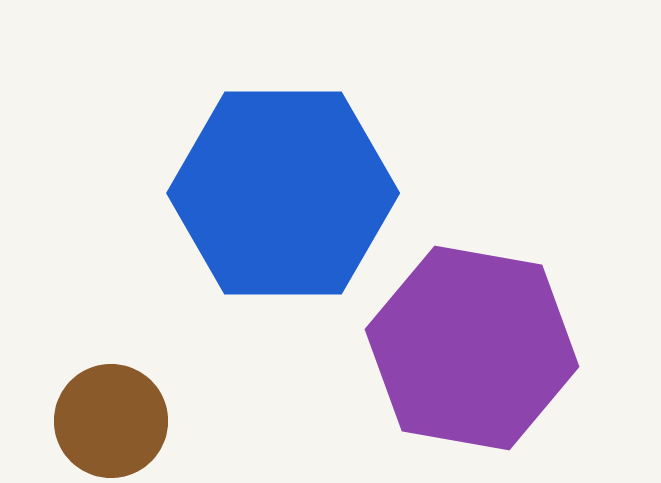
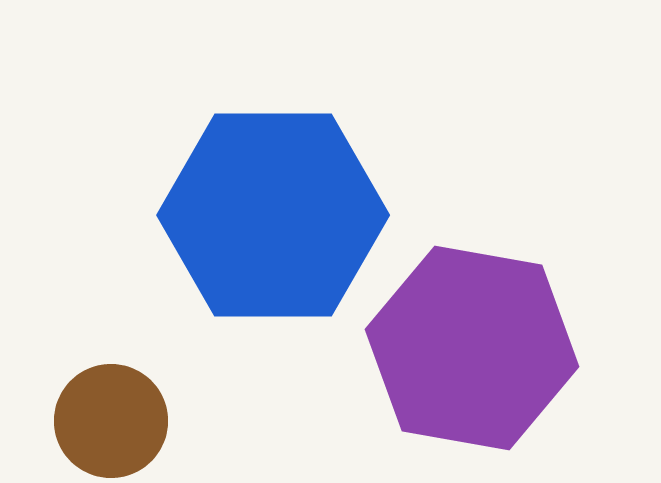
blue hexagon: moved 10 px left, 22 px down
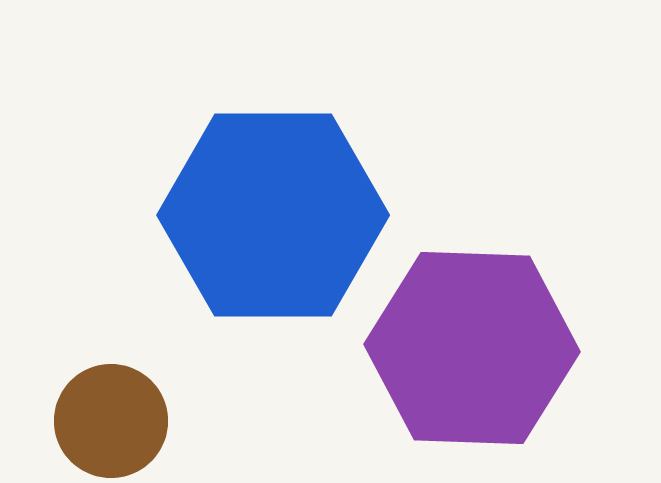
purple hexagon: rotated 8 degrees counterclockwise
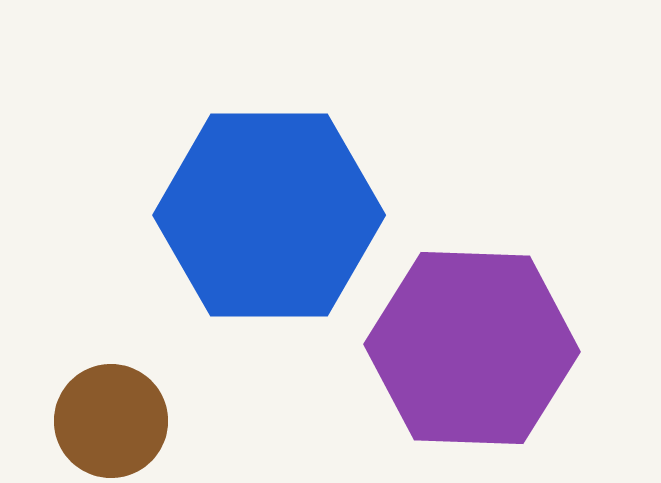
blue hexagon: moved 4 px left
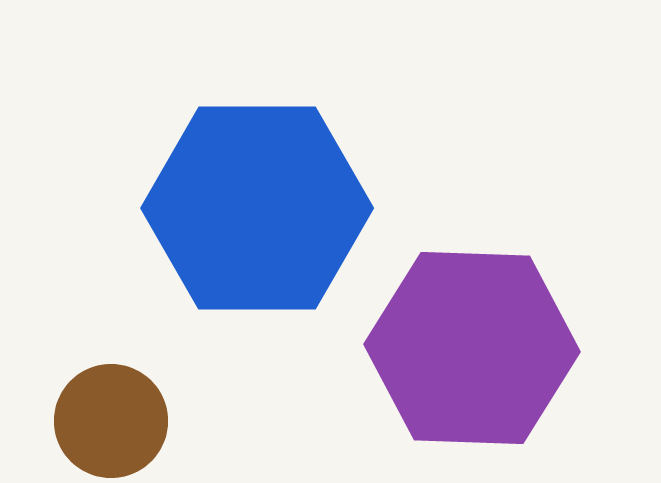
blue hexagon: moved 12 px left, 7 px up
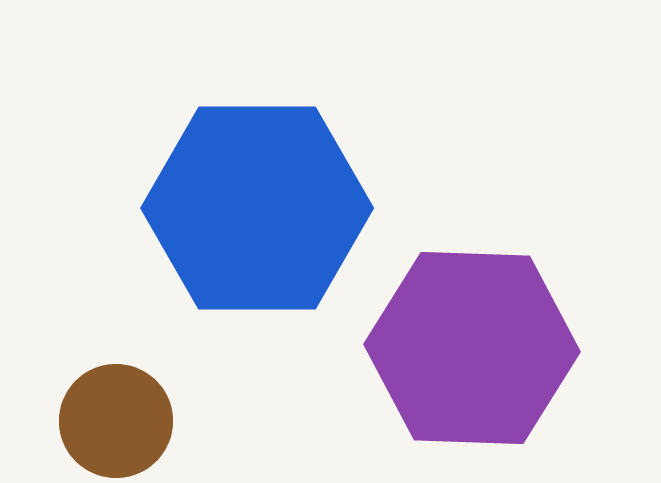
brown circle: moved 5 px right
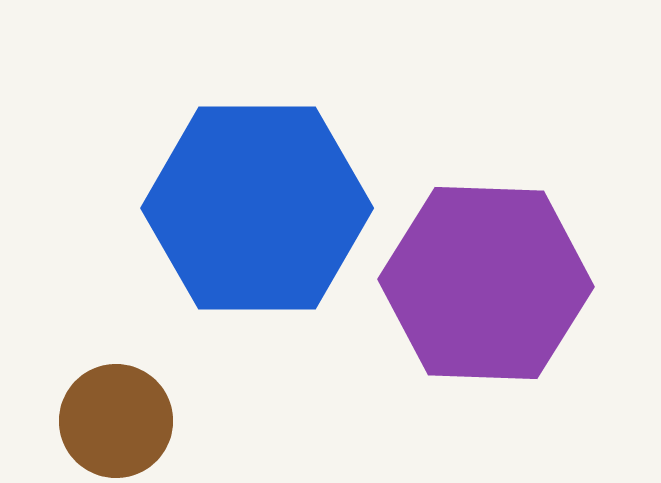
purple hexagon: moved 14 px right, 65 px up
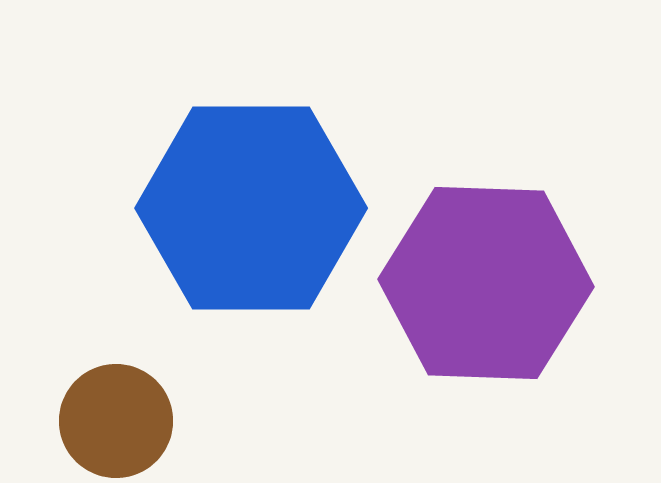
blue hexagon: moved 6 px left
